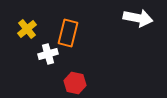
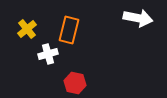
orange rectangle: moved 1 px right, 3 px up
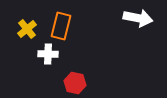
orange rectangle: moved 8 px left, 4 px up
white cross: rotated 18 degrees clockwise
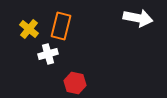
yellow cross: moved 2 px right; rotated 12 degrees counterclockwise
white cross: rotated 18 degrees counterclockwise
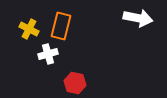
yellow cross: rotated 12 degrees counterclockwise
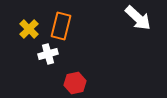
white arrow: rotated 32 degrees clockwise
yellow cross: rotated 18 degrees clockwise
red hexagon: rotated 25 degrees counterclockwise
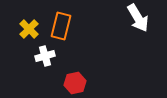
white arrow: rotated 16 degrees clockwise
white cross: moved 3 px left, 2 px down
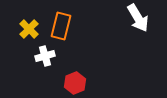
red hexagon: rotated 10 degrees counterclockwise
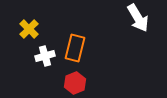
orange rectangle: moved 14 px right, 22 px down
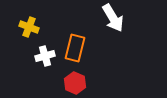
white arrow: moved 25 px left
yellow cross: moved 2 px up; rotated 24 degrees counterclockwise
red hexagon: rotated 15 degrees counterclockwise
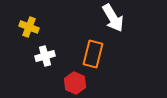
orange rectangle: moved 18 px right, 6 px down
